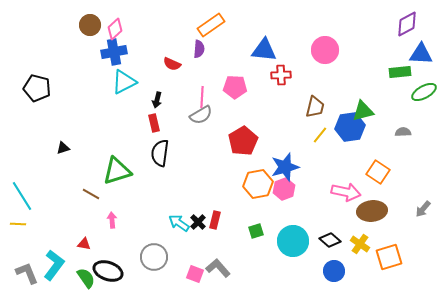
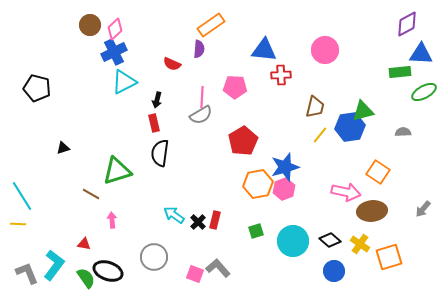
blue cross at (114, 52): rotated 15 degrees counterclockwise
cyan arrow at (179, 223): moved 5 px left, 8 px up
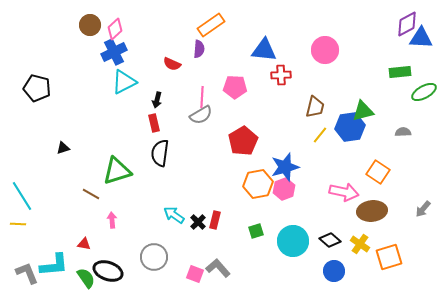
blue triangle at (421, 54): moved 16 px up
pink arrow at (346, 192): moved 2 px left
cyan L-shape at (54, 265): rotated 48 degrees clockwise
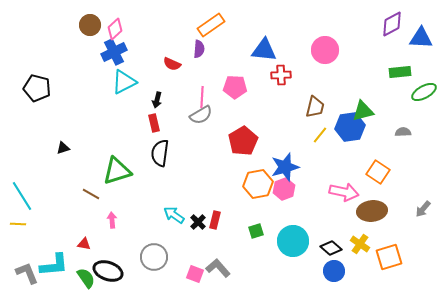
purple diamond at (407, 24): moved 15 px left
black diamond at (330, 240): moved 1 px right, 8 px down
